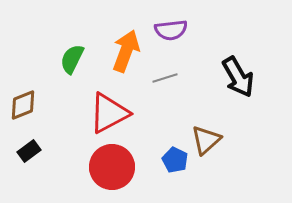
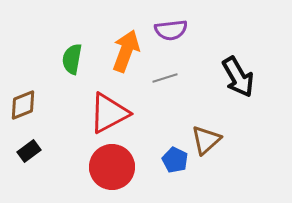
green semicircle: rotated 16 degrees counterclockwise
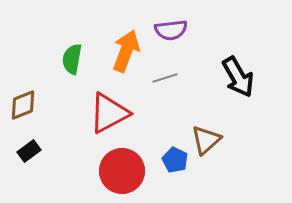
red circle: moved 10 px right, 4 px down
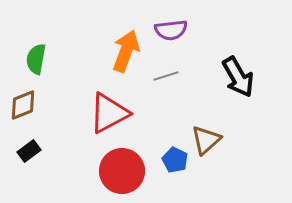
green semicircle: moved 36 px left
gray line: moved 1 px right, 2 px up
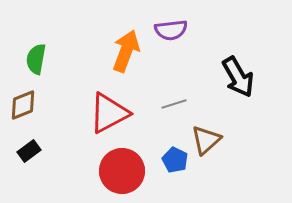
gray line: moved 8 px right, 28 px down
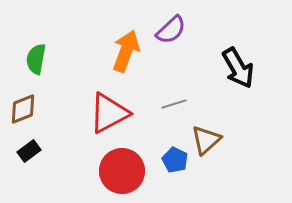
purple semicircle: rotated 36 degrees counterclockwise
black arrow: moved 9 px up
brown diamond: moved 4 px down
